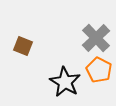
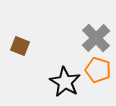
brown square: moved 3 px left
orange pentagon: moved 1 px left; rotated 10 degrees counterclockwise
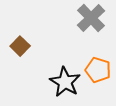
gray cross: moved 5 px left, 20 px up
brown square: rotated 24 degrees clockwise
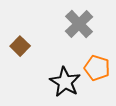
gray cross: moved 12 px left, 6 px down
orange pentagon: moved 1 px left, 2 px up
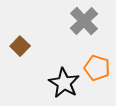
gray cross: moved 5 px right, 3 px up
black star: moved 1 px left, 1 px down
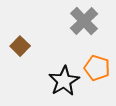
black star: moved 2 px up; rotated 12 degrees clockwise
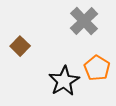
orange pentagon: rotated 15 degrees clockwise
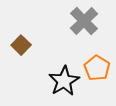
brown square: moved 1 px right, 1 px up
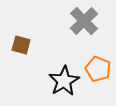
brown square: rotated 30 degrees counterclockwise
orange pentagon: moved 1 px right, 1 px down; rotated 10 degrees counterclockwise
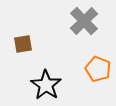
brown square: moved 2 px right, 1 px up; rotated 24 degrees counterclockwise
black star: moved 18 px left, 4 px down; rotated 8 degrees counterclockwise
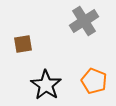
gray cross: rotated 12 degrees clockwise
orange pentagon: moved 4 px left, 12 px down
